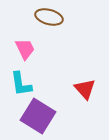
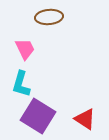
brown ellipse: rotated 20 degrees counterclockwise
cyan L-shape: rotated 24 degrees clockwise
red triangle: moved 30 px down; rotated 15 degrees counterclockwise
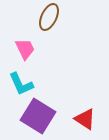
brown ellipse: rotated 60 degrees counterclockwise
cyan L-shape: rotated 40 degrees counterclockwise
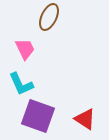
purple square: rotated 12 degrees counterclockwise
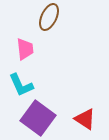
pink trapezoid: rotated 20 degrees clockwise
cyan L-shape: moved 1 px down
purple square: moved 2 px down; rotated 16 degrees clockwise
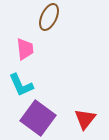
red triangle: rotated 35 degrees clockwise
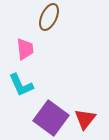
purple square: moved 13 px right
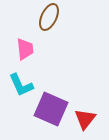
purple square: moved 9 px up; rotated 12 degrees counterclockwise
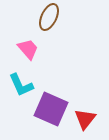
pink trapezoid: moved 3 px right; rotated 35 degrees counterclockwise
